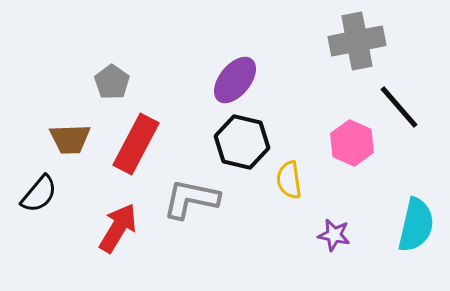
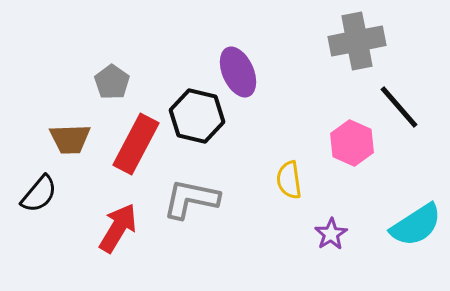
purple ellipse: moved 3 px right, 8 px up; rotated 63 degrees counterclockwise
black hexagon: moved 45 px left, 26 px up
cyan semicircle: rotated 44 degrees clockwise
purple star: moved 3 px left, 1 px up; rotated 28 degrees clockwise
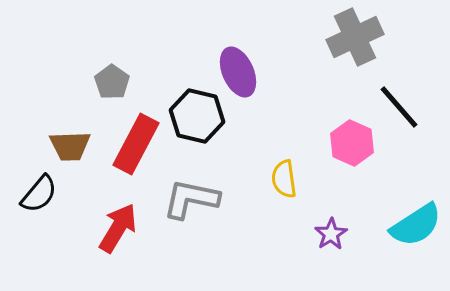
gray cross: moved 2 px left, 4 px up; rotated 14 degrees counterclockwise
brown trapezoid: moved 7 px down
yellow semicircle: moved 5 px left, 1 px up
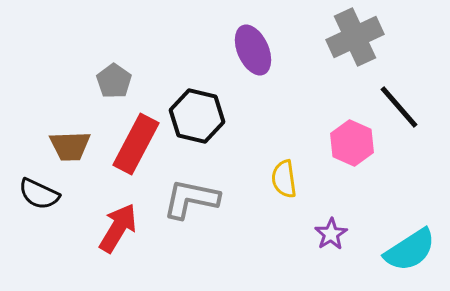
purple ellipse: moved 15 px right, 22 px up
gray pentagon: moved 2 px right, 1 px up
black semicircle: rotated 75 degrees clockwise
cyan semicircle: moved 6 px left, 25 px down
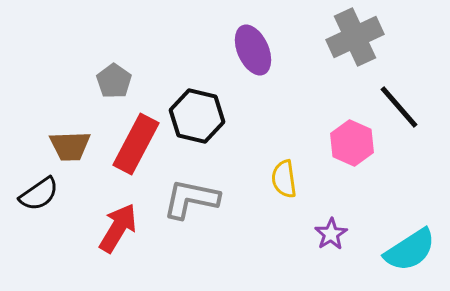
black semicircle: rotated 60 degrees counterclockwise
